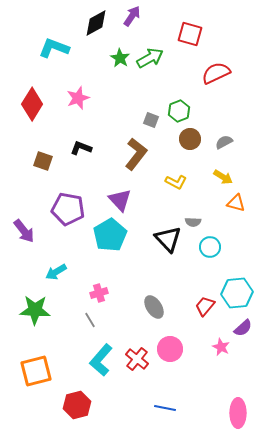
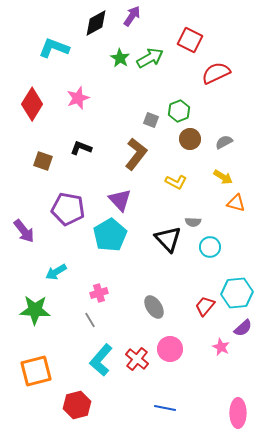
red square at (190, 34): moved 6 px down; rotated 10 degrees clockwise
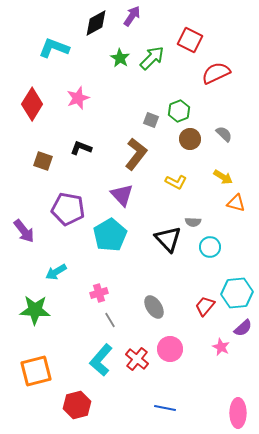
green arrow at (150, 58): moved 2 px right; rotated 16 degrees counterclockwise
gray semicircle at (224, 142): moved 8 px up; rotated 72 degrees clockwise
purple triangle at (120, 200): moved 2 px right, 5 px up
gray line at (90, 320): moved 20 px right
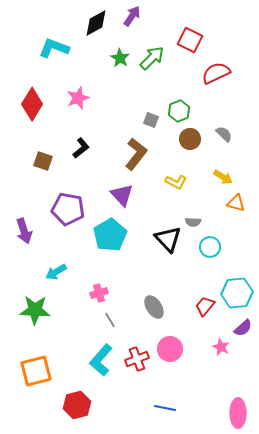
black L-shape at (81, 148): rotated 120 degrees clockwise
purple arrow at (24, 231): rotated 20 degrees clockwise
red cross at (137, 359): rotated 30 degrees clockwise
